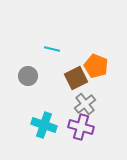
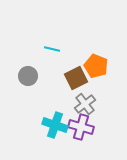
cyan cross: moved 11 px right
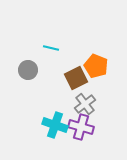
cyan line: moved 1 px left, 1 px up
gray circle: moved 6 px up
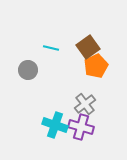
orange pentagon: rotated 25 degrees clockwise
brown square: moved 12 px right, 31 px up; rotated 10 degrees counterclockwise
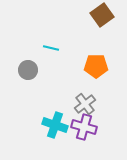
brown square: moved 14 px right, 32 px up
orange pentagon: rotated 25 degrees clockwise
purple cross: moved 3 px right
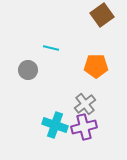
purple cross: rotated 30 degrees counterclockwise
